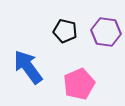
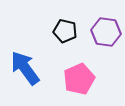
blue arrow: moved 3 px left, 1 px down
pink pentagon: moved 5 px up
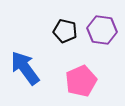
purple hexagon: moved 4 px left, 2 px up
pink pentagon: moved 2 px right, 2 px down
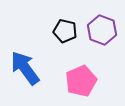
purple hexagon: rotated 12 degrees clockwise
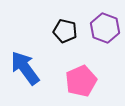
purple hexagon: moved 3 px right, 2 px up
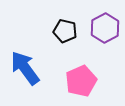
purple hexagon: rotated 12 degrees clockwise
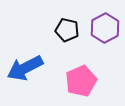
black pentagon: moved 2 px right, 1 px up
blue arrow: rotated 81 degrees counterclockwise
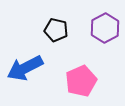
black pentagon: moved 11 px left
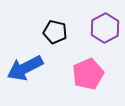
black pentagon: moved 1 px left, 2 px down
pink pentagon: moved 7 px right, 7 px up
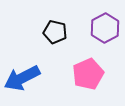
blue arrow: moved 3 px left, 10 px down
